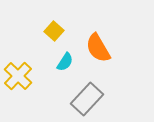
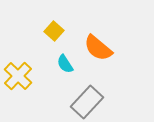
orange semicircle: rotated 20 degrees counterclockwise
cyan semicircle: moved 2 px down; rotated 114 degrees clockwise
gray rectangle: moved 3 px down
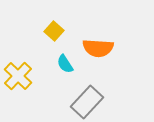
orange semicircle: rotated 36 degrees counterclockwise
